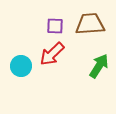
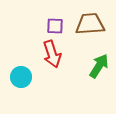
red arrow: rotated 64 degrees counterclockwise
cyan circle: moved 11 px down
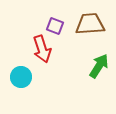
purple square: rotated 18 degrees clockwise
red arrow: moved 10 px left, 5 px up
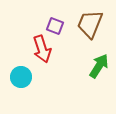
brown trapezoid: rotated 64 degrees counterclockwise
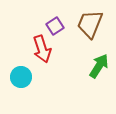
purple square: rotated 36 degrees clockwise
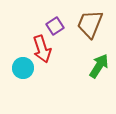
cyan circle: moved 2 px right, 9 px up
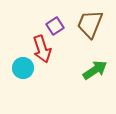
green arrow: moved 4 px left, 4 px down; rotated 25 degrees clockwise
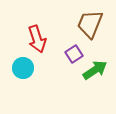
purple square: moved 19 px right, 28 px down
red arrow: moved 5 px left, 10 px up
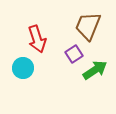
brown trapezoid: moved 2 px left, 2 px down
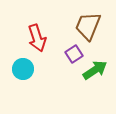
red arrow: moved 1 px up
cyan circle: moved 1 px down
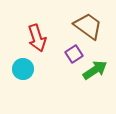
brown trapezoid: rotated 104 degrees clockwise
